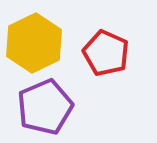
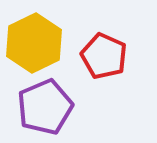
red pentagon: moved 2 px left, 3 px down
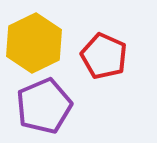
purple pentagon: moved 1 px left, 1 px up
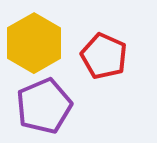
yellow hexagon: rotated 4 degrees counterclockwise
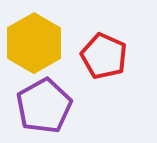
purple pentagon: rotated 6 degrees counterclockwise
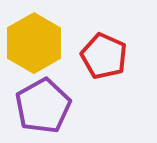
purple pentagon: moved 1 px left
